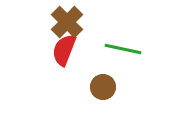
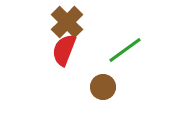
green line: moved 2 px right, 1 px down; rotated 48 degrees counterclockwise
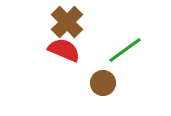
red semicircle: rotated 92 degrees clockwise
brown circle: moved 4 px up
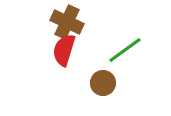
brown cross: rotated 20 degrees counterclockwise
red semicircle: rotated 96 degrees counterclockwise
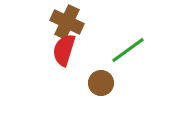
green line: moved 3 px right
brown circle: moved 2 px left
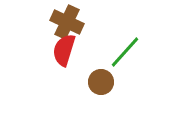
green line: moved 3 px left, 2 px down; rotated 12 degrees counterclockwise
brown circle: moved 1 px up
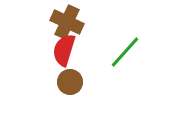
brown circle: moved 31 px left
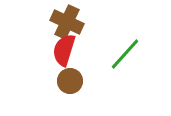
green line: moved 2 px down
brown circle: moved 1 px up
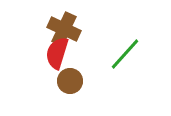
brown cross: moved 3 px left, 7 px down
red semicircle: moved 7 px left, 3 px down
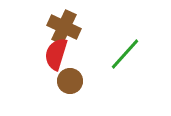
brown cross: moved 2 px up
red semicircle: moved 1 px left, 1 px down
